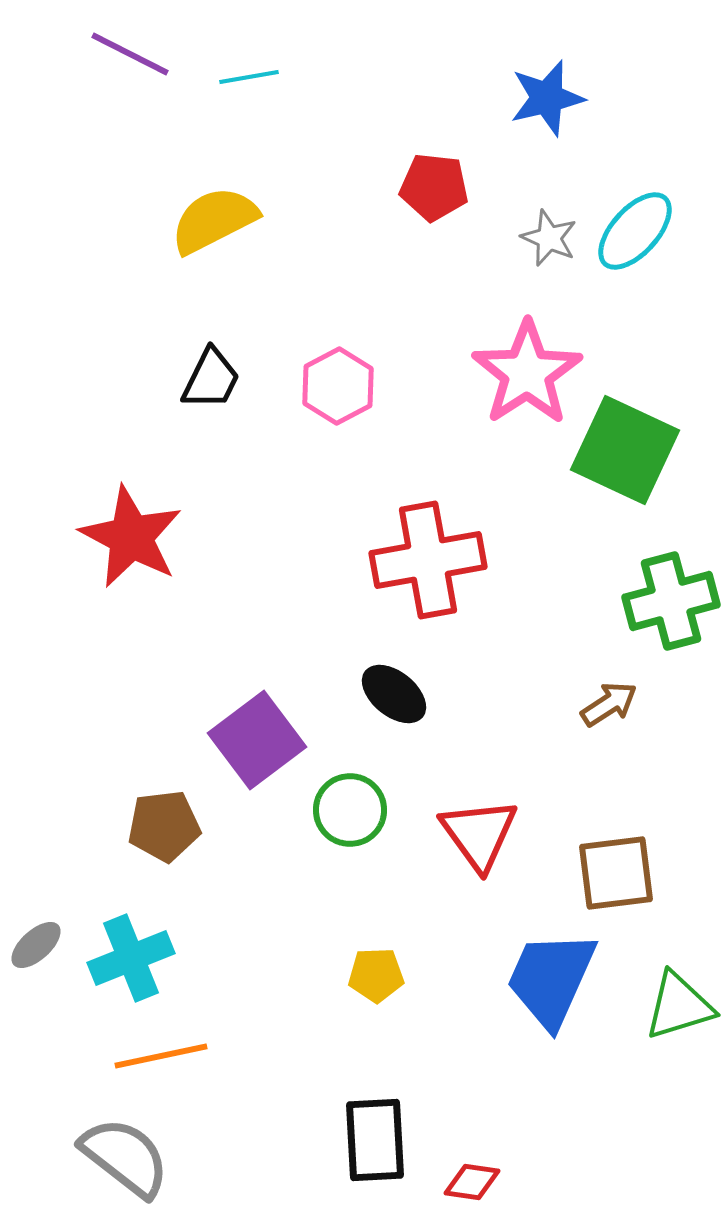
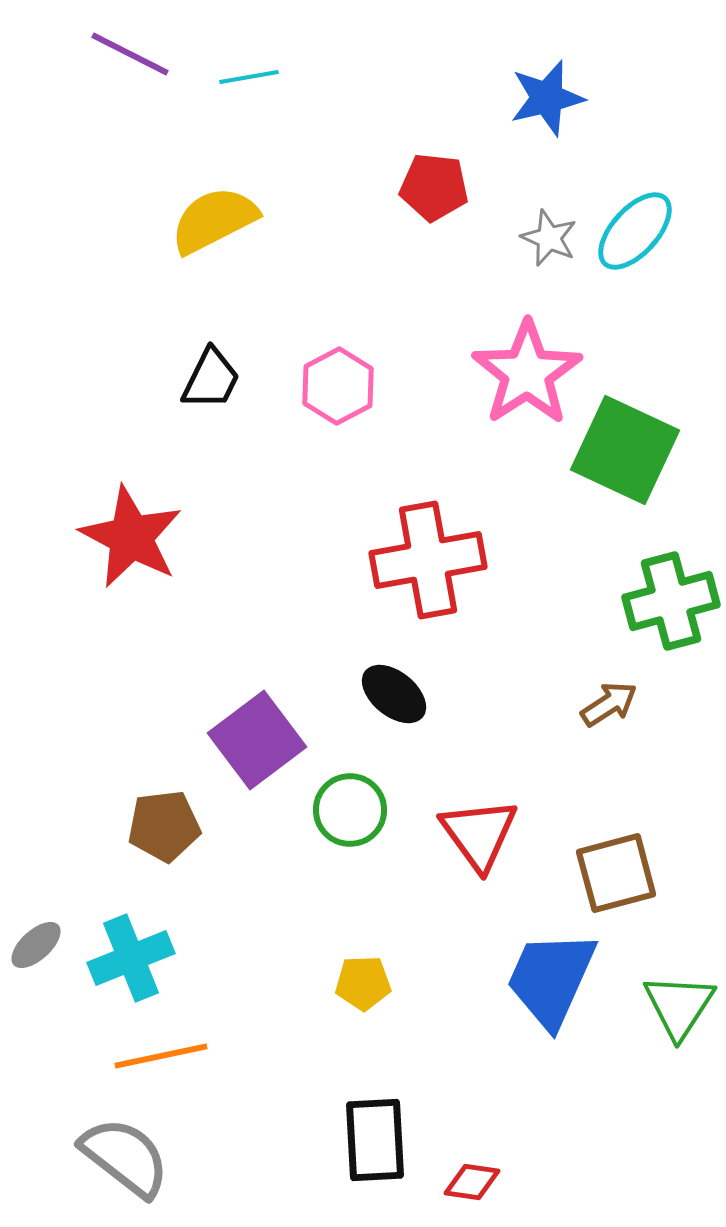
brown square: rotated 8 degrees counterclockwise
yellow pentagon: moved 13 px left, 8 px down
green triangle: rotated 40 degrees counterclockwise
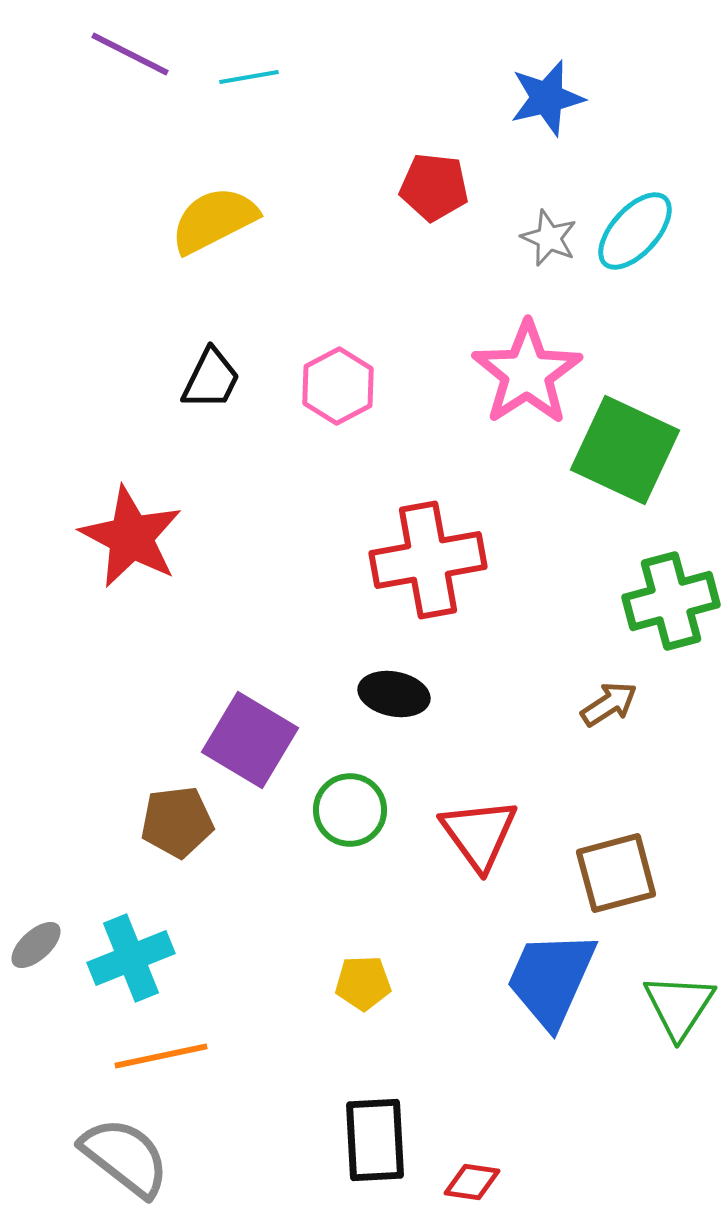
black ellipse: rotated 28 degrees counterclockwise
purple square: moved 7 px left; rotated 22 degrees counterclockwise
brown pentagon: moved 13 px right, 4 px up
